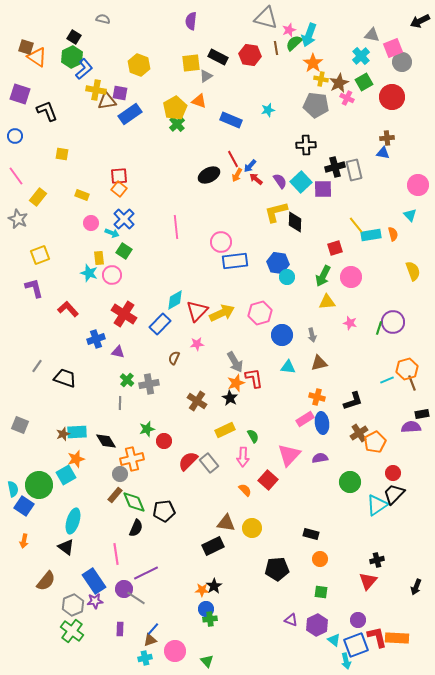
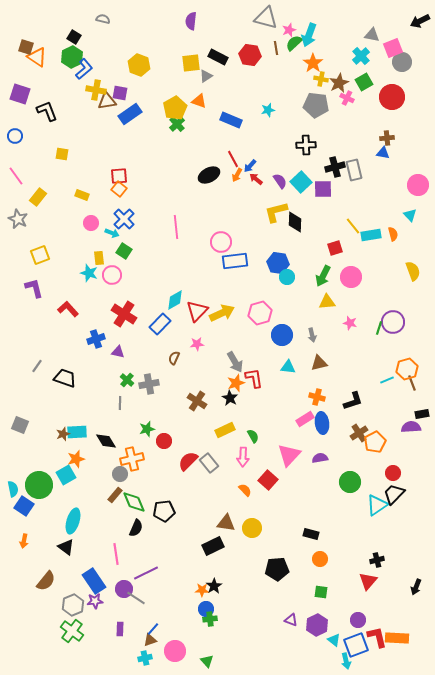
yellow line at (356, 225): moved 3 px left, 1 px down
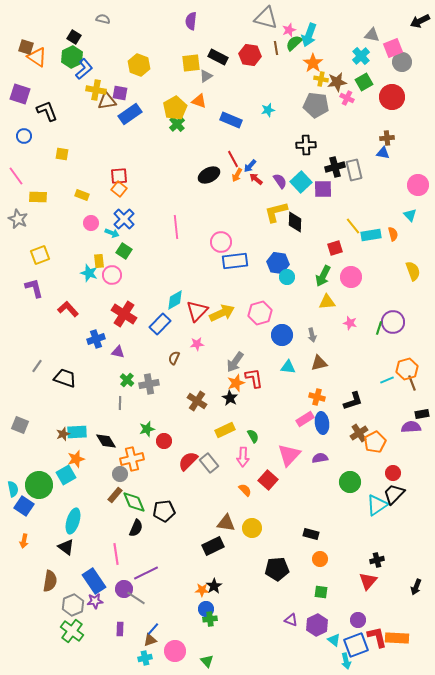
brown star at (339, 83): moved 2 px left, 1 px up; rotated 18 degrees clockwise
blue circle at (15, 136): moved 9 px right
yellow rectangle at (38, 197): rotated 54 degrees clockwise
yellow rectangle at (99, 258): moved 3 px down
gray arrow at (235, 362): rotated 65 degrees clockwise
brown semicircle at (46, 581): moved 4 px right; rotated 30 degrees counterclockwise
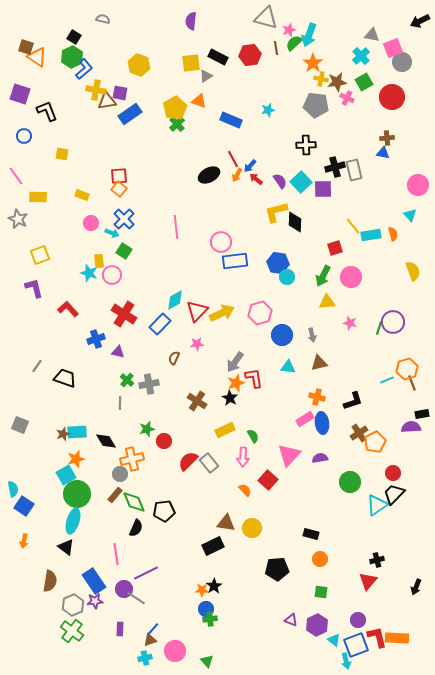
red hexagon at (250, 55): rotated 15 degrees counterclockwise
green circle at (39, 485): moved 38 px right, 9 px down
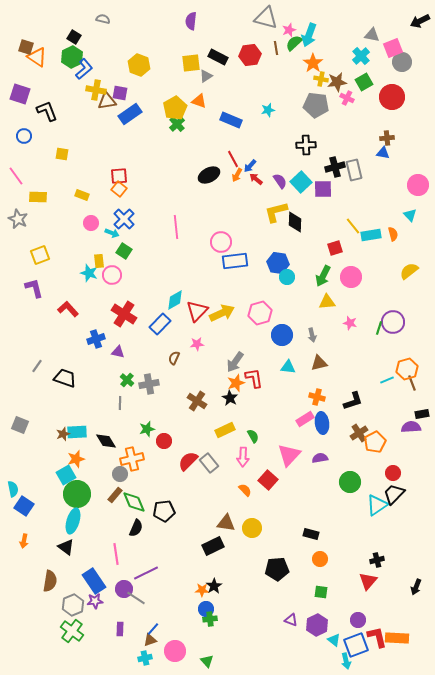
yellow semicircle at (413, 271): moved 4 px left; rotated 108 degrees counterclockwise
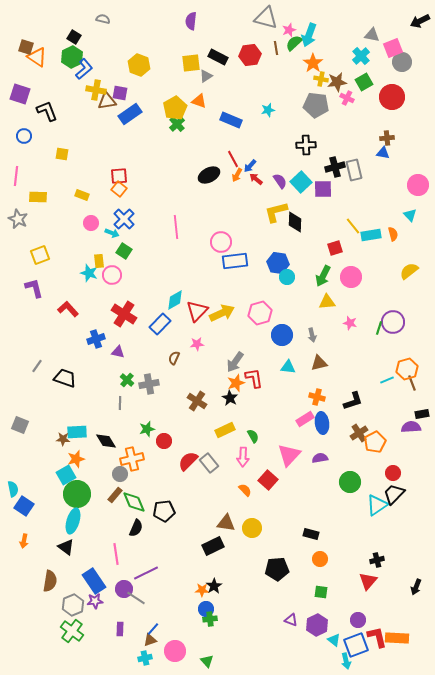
pink line at (16, 176): rotated 42 degrees clockwise
brown star at (63, 434): moved 5 px down; rotated 24 degrees clockwise
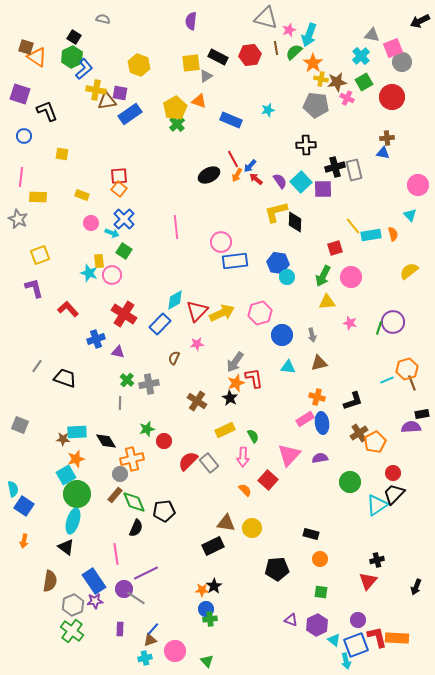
green semicircle at (294, 43): moved 9 px down
pink line at (16, 176): moved 5 px right, 1 px down
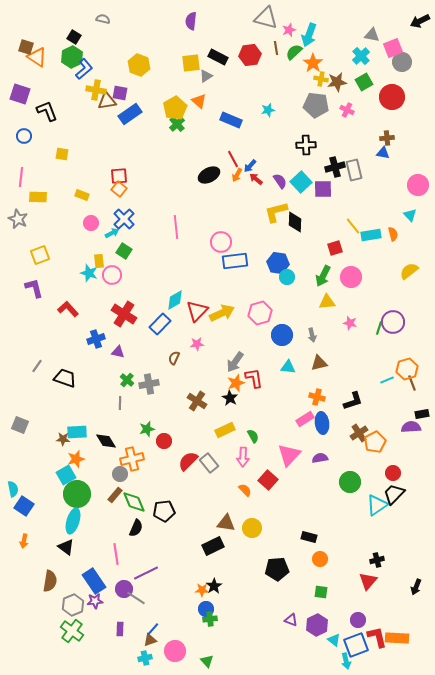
pink cross at (347, 98): moved 12 px down
orange triangle at (199, 101): rotated 21 degrees clockwise
cyan arrow at (112, 233): rotated 48 degrees counterclockwise
black rectangle at (311, 534): moved 2 px left, 3 px down
